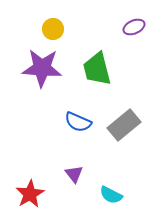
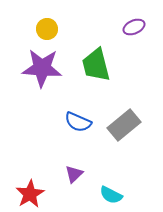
yellow circle: moved 6 px left
green trapezoid: moved 1 px left, 4 px up
purple triangle: rotated 24 degrees clockwise
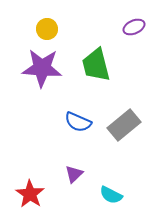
red star: rotated 8 degrees counterclockwise
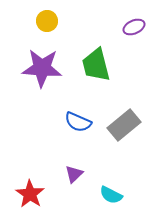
yellow circle: moved 8 px up
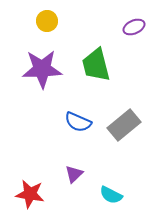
purple star: moved 1 px down; rotated 6 degrees counterclockwise
red star: rotated 24 degrees counterclockwise
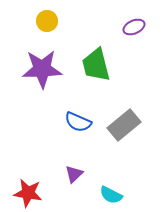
red star: moved 2 px left, 1 px up
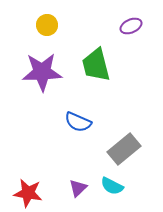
yellow circle: moved 4 px down
purple ellipse: moved 3 px left, 1 px up
purple star: moved 3 px down
gray rectangle: moved 24 px down
purple triangle: moved 4 px right, 14 px down
cyan semicircle: moved 1 px right, 9 px up
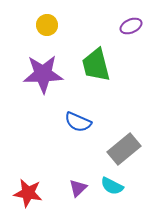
purple star: moved 1 px right, 2 px down
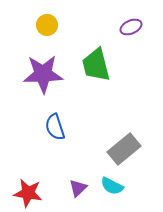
purple ellipse: moved 1 px down
blue semicircle: moved 23 px left, 5 px down; rotated 48 degrees clockwise
